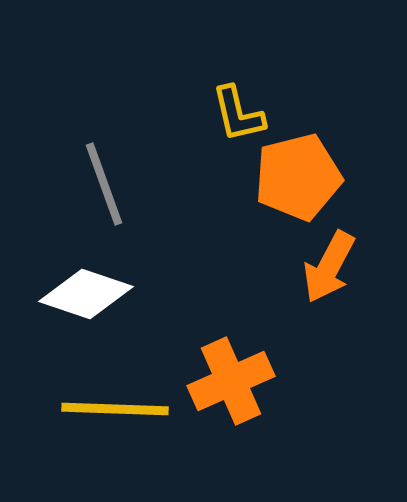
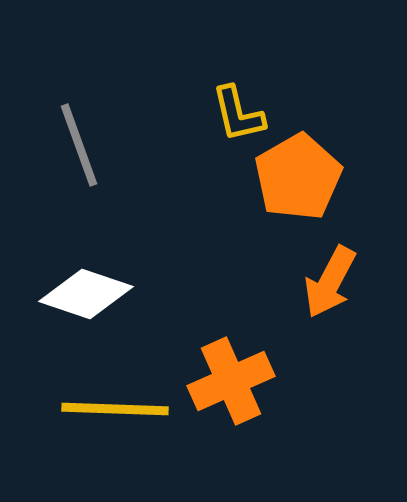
orange pentagon: rotated 16 degrees counterclockwise
gray line: moved 25 px left, 39 px up
orange arrow: moved 1 px right, 15 px down
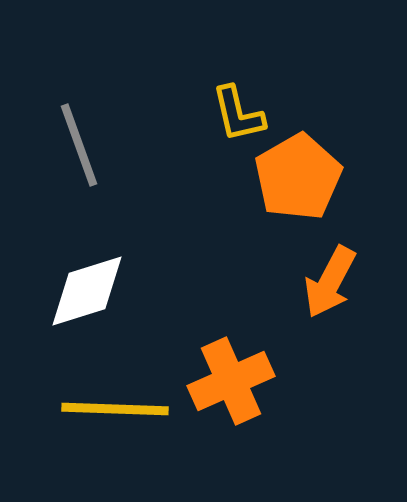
white diamond: moved 1 px right, 3 px up; rotated 36 degrees counterclockwise
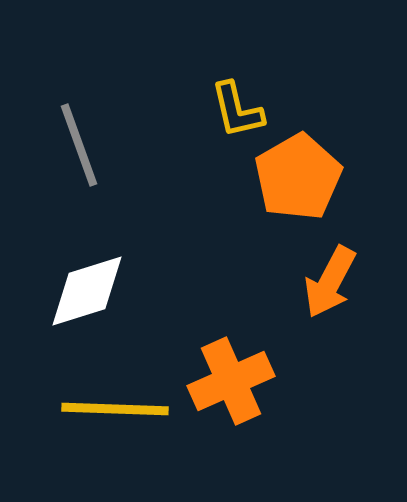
yellow L-shape: moved 1 px left, 4 px up
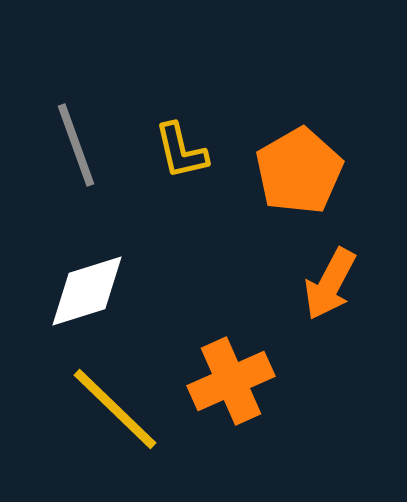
yellow L-shape: moved 56 px left, 41 px down
gray line: moved 3 px left
orange pentagon: moved 1 px right, 6 px up
orange arrow: moved 2 px down
yellow line: rotated 42 degrees clockwise
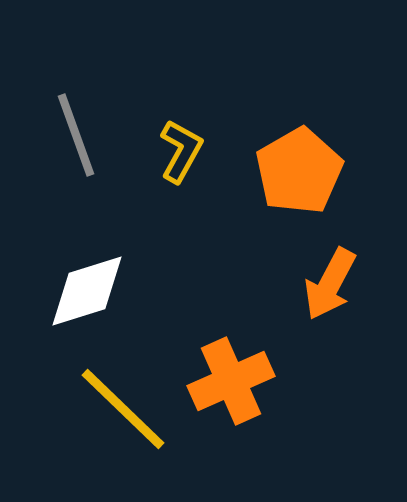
gray line: moved 10 px up
yellow L-shape: rotated 138 degrees counterclockwise
yellow line: moved 8 px right
